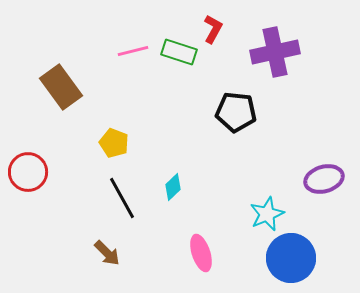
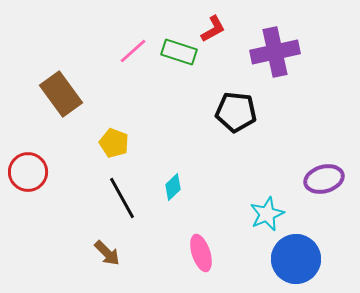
red L-shape: rotated 32 degrees clockwise
pink line: rotated 28 degrees counterclockwise
brown rectangle: moved 7 px down
blue circle: moved 5 px right, 1 px down
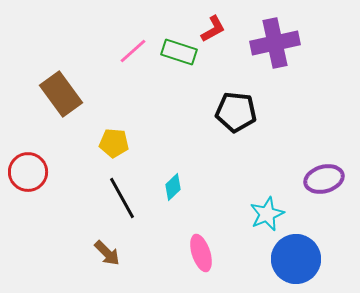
purple cross: moved 9 px up
yellow pentagon: rotated 16 degrees counterclockwise
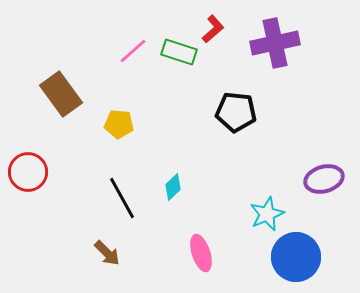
red L-shape: rotated 12 degrees counterclockwise
yellow pentagon: moved 5 px right, 19 px up
blue circle: moved 2 px up
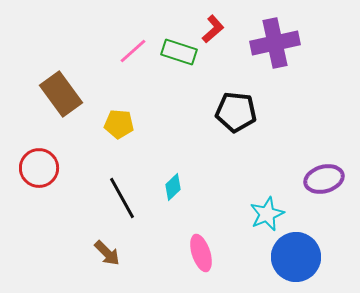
red circle: moved 11 px right, 4 px up
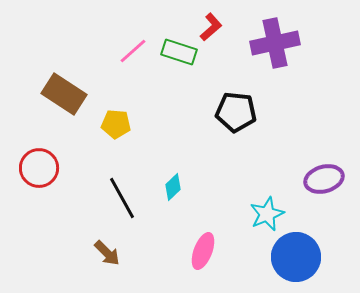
red L-shape: moved 2 px left, 2 px up
brown rectangle: moved 3 px right; rotated 21 degrees counterclockwise
yellow pentagon: moved 3 px left
pink ellipse: moved 2 px right, 2 px up; rotated 39 degrees clockwise
